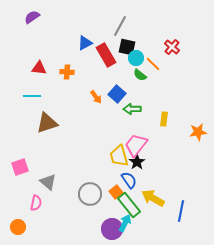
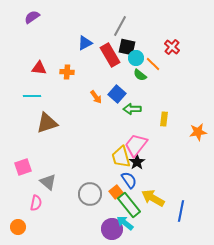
red rectangle: moved 4 px right
yellow trapezoid: moved 2 px right, 1 px down
pink square: moved 3 px right
cyan arrow: rotated 78 degrees counterclockwise
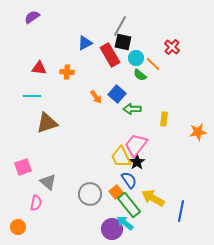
black square: moved 4 px left, 5 px up
yellow trapezoid: rotated 10 degrees counterclockwise
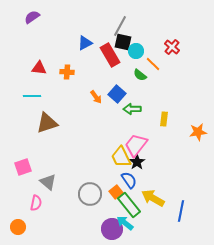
cyan circle: moved 7 px up
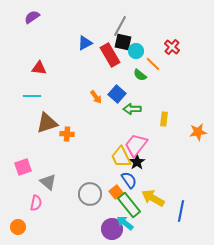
orange cross: moved 62 px down
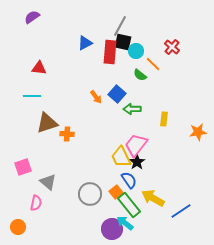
red rectangle: moved 3 px up; rotated 35 degrees clockwise
blue line: rotated 45 degrees clockwise
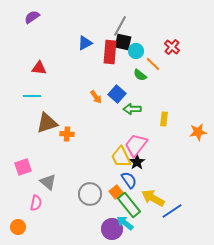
blue line: moved 9 px left
